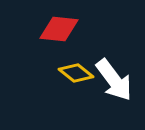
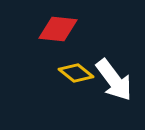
red diamond: moved 1 px left
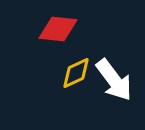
yellow diamond: rotated 64 degrees counterclockwise
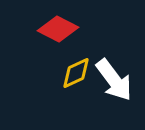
red diamond: rotated 21 degrees clockwise
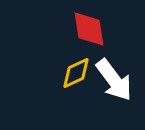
red diamond: moved 31 px right; rotated 54 degrees clockwise
